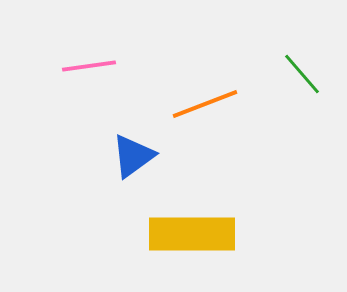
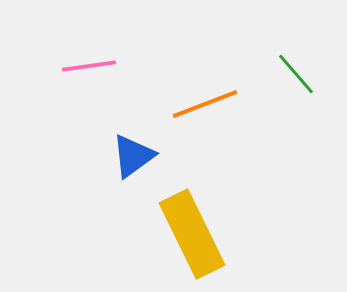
green line: moved 6 px left
yellow rectangle: rotated 64 degrees clockwise
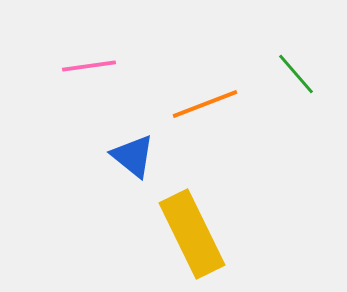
blue triangle: rotated 45 degrees counterclockwise
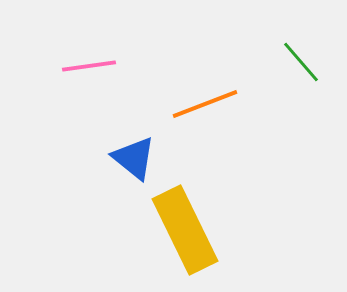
green line: moved 5 px right, 12 px up
blue triangle: moved 1 px right, 2 px down
yellow rectangle: moved 7 px left, 4 px up
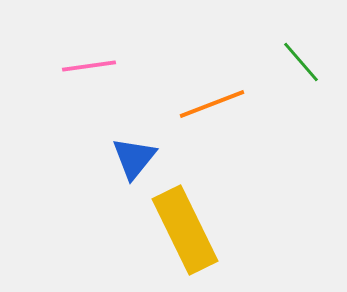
orange line: moved 7 px right
blue triangle: rotated 30 degrees clockwise
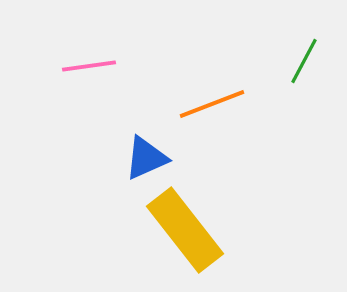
green line: moved 3 px right, 1 px up; rotated 69 degrees clockwise
blue triangle: moved 12 px right; rotated 27 degrees clockwise
yellow rectangle: rotated 12 degrees counterclockwise
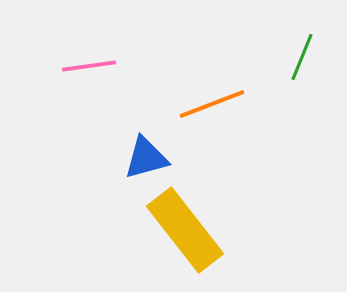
green line: moved 2 px left, 4 px up; rotated 6 degrees counterclockwise
blue triangle: rotated 9 degrees clockwise
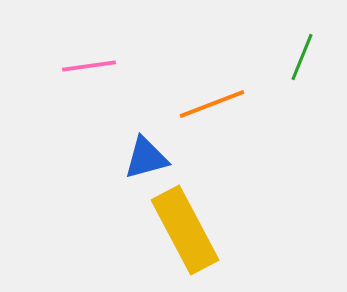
yellow rectangle: rotated 10 degrees clockwise
